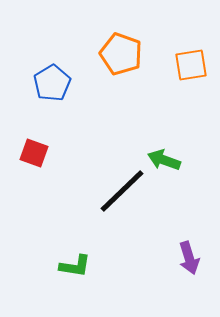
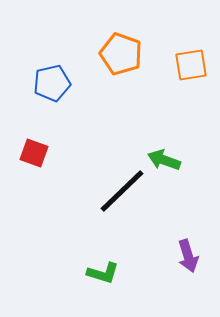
blue pentagon: rotated 18 degrees clockwise
purple arrow: moved 1 px left, 2 px up
green L-shape: moved 28 px right, 7 px down; rotated 8 degrees clockwise
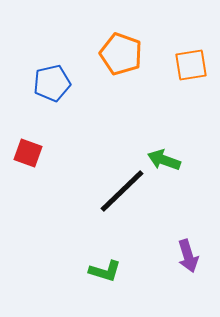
red square: moved 6 px left
green L-shape: moved 2 px right, 2 px up
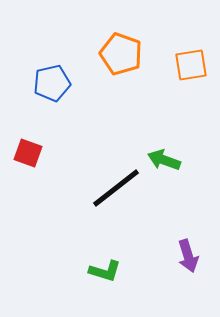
black line: moved 6 px left, 3 px up; rotated 6 degrees clockwise
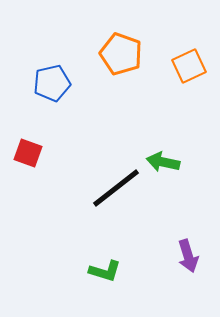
orange square: moved 2 px left, 1 px down; rotated 16 degrees counterclockwise
green arrow: moved 1 px left, 2 px down; rotated 8 degrees counterclockwise
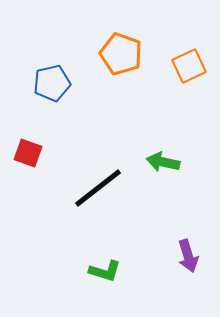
black line: moved 18 px left
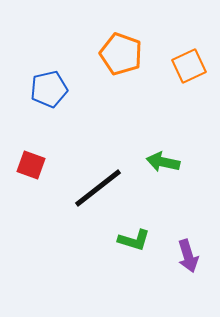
blue pentagon: moved 3 px left, 6 px down
red square: moved 3 px right, 12 px down
green L-shape: moved 29 px right, 31 px up
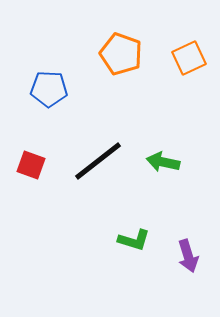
orange square: moved 8 px up
blue pentagon: rotated 15 degrees clockwise
black line: moved 27 px up
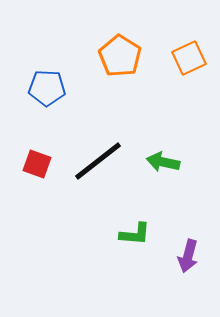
orange pentagon: moved 1 px left, 2 px down; rotated 12 degrees clockwise
blue pentagon: moved 2 px left, 1 px up
red square: moved 6 px right, 1 px up
green L-shape: moved 1 px right, 6 px up; rotated 12 degrees counterclockwise
purple arrow: rotated 32 degrees clockwise
